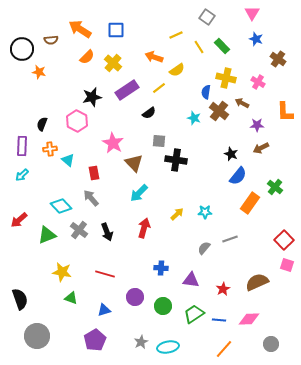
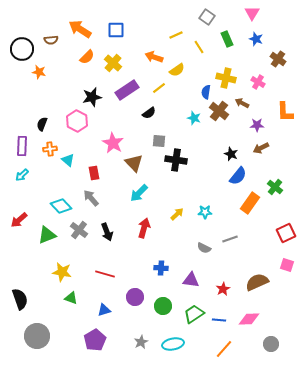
green rectangle at (222, 46): moved 5 px right, 7 px up; rotated 21 degrees clockwise
red square at (284, 240): moved 2 px right, 7 px up; rotated 18 degrees clockwise
gray semicircle at (204, 248): rotated 104 degrees counterclockwise
cyan ellipse at (168, 347): moved 5 px right, 3 px up
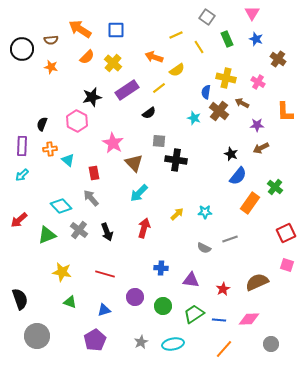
orange star at (39, 72): moved 12 px right, 5 px up
green triangle at (71, 298): moved 1 px left, 4 px down
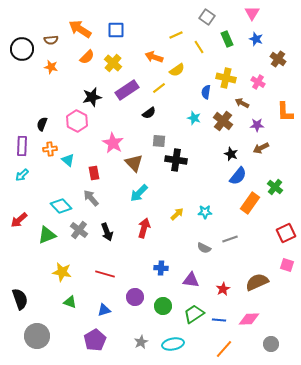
brown cross at (219, 111): moved 4 px right, 10 px down
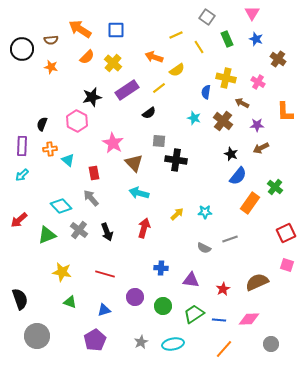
cyan arrow at (139, 193): rotated 60 degrees clockwise
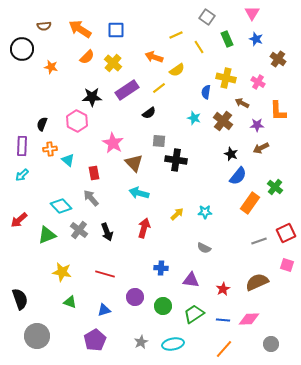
brown semicircle at (51, 40): moved 7 px left, 14 px up
black star at (92, 97): rotated 12 degrees clockwise
orange L-shape at (285, 112): moved 7 px left, 1 px up
gray line at (230, 239): moved 29 px right, 2 px down
blue line at (219, 320): moved 4 px right
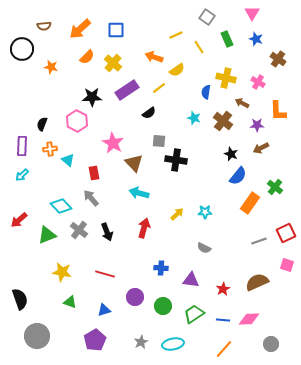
orange arrow at (80, 29): rotated 75 degrees counterclockwise
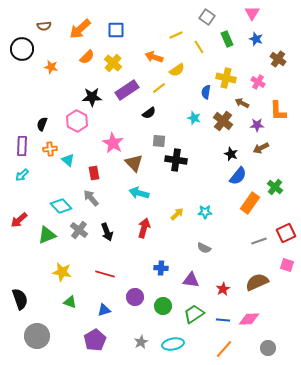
gray circle at (271, 344): moved 3 px left, 4 px down
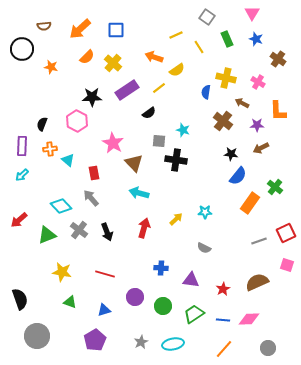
cyan star at (194, 118): moved 11 px left, 12 px down
black star at (231, 154): rotated 16 degrees counterclockwise
yellow arrow at (177, 214): moved 1 px left, 5 px down
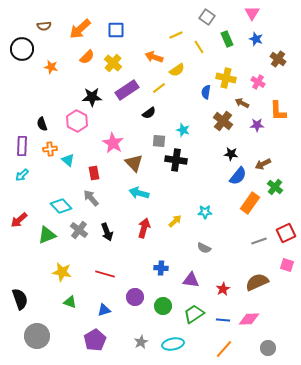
black semicircle at (42, 124): rotated 40 degrees counterclockwise
brown arrow at (261, 148): moved 2 px right, 16 px down
yellow arrow at (176, 219): moved 1 px left, 2 px down
